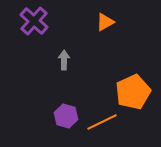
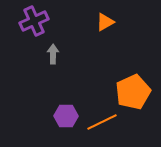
purple cross: rotated 24 degrees clockwise
gray arrow: moved 11 px left, 6 px up
purple hexagon: rotated 15 degrees counterclockwise
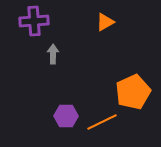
purple cross: rotated 20 degrees clockwise
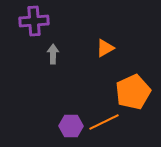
orange triangle: moved 26 px down
purple hexagon: moved 5 px right, 10 px down
orange line: moved 2 px right
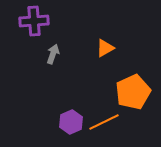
gray arrow: rotated 18 degrees clockwise
purple hexagon: moved 4 px up; rotated 25 degrees counterclockwise
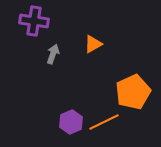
purple cross: rotated 12 degrees clockwise
orange triangle: moved 12 px left, 4 px up
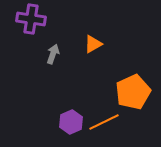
purple cross: moved 3 px left, 2 px up
